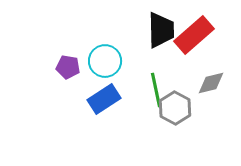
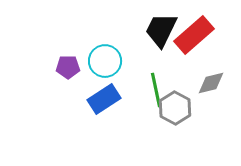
black trapezoid: rotated 153 degrees counterclockwise
purple pentagon: rotated 10 degrees counterclockwise
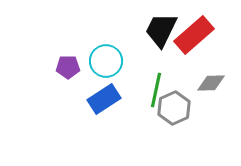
cyan circle: moved 1 px right
gray diamond: rotated 12 degrees clockwise
green line: rotated 24 degrees clockwise
gray hexagon: moved 1 px left; rotated 8 degrees clockwise
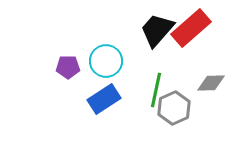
black trapezoid: moved 4 px left; rotated 15 degrees clockwise
red rectangle: moved 3 px left, 7 px up
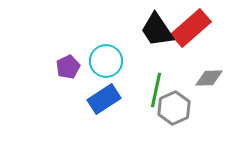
black trapezoid: rotated 75 degrees counterclockwise
purple pentagon: rotated 25 degrees counterclockwise
gray diamond: moved 2 px left, 5 px up
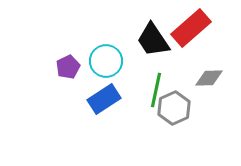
black trapezoid: moved 4 px left, 10 px down
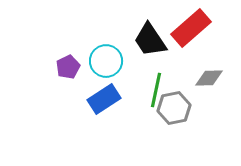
black trapezoid: moved 3 px left
gray hexagon: rotated 12 degrees clockwise
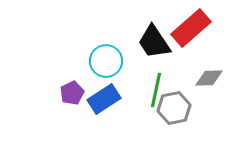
black trapezoid: moved 4 px right, 2 px down
purple pentagon: moved 4 px right, 26 px down
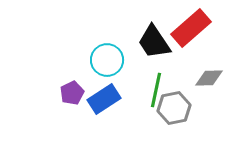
cyan circle: moved 1 px right, 1 px up
